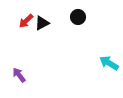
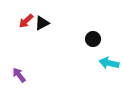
black circle: moved 15 px right, 22 px down
cyan arrow: rotated 18 degrees counterclockwise
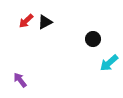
black triangle: moved 3 px right, 1 px up
cyan arrow: rotated 54 degrees counterclockwise
purple arrow: moved 1 px right, 5 px down
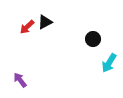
red arrow: moved 1 px right, 6 px down
cyan arrow: rotated 18 degrees counterclockwise
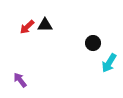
black triangle: moved 3 px down; rotated 28 degrees clockwise
black circle: moved 4 px down
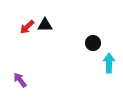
cyan arrow: rotated 150 degrees clockwise
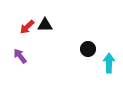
black circle: moved 5 px left, 6 px down
purple arrow: moved 24 px up
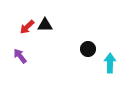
cyan arrow: moved 1 px right
